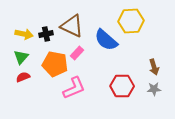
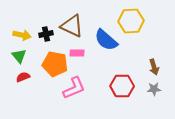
yellow arrow: moved 2 px left, 1 px down
pink rectangle: rotated 48 degrees clockwise
green triangle: moved 2 px left, 1 px up; rotated 21 degrees counterclockwise
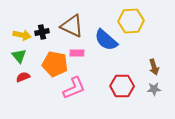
black cross: moved 4 px left, 2 px up
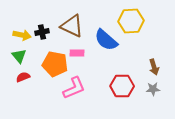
gray star: moved 1 px left
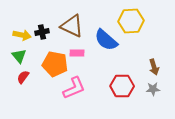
red semicircle: rotated 32 degrees counterclockwise
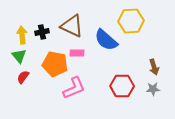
yellow arrow: rotated 108 degrees counterclockwise
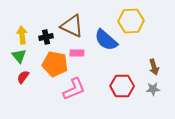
black cross: moved 4 px right, 5 px down
pink L-shape: moved 1 px down
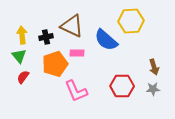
orange pentagon: rotated 30 degrees counterclockwise
pink L-shape: moved 2 px right, 2 px down; rotated 90 degrees clockwise
